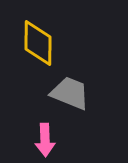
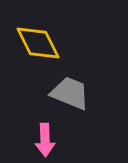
yellow diamond: rotated 27 degrees counterclockwise
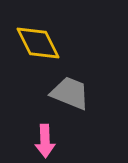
pink arrow: moved 1 px down
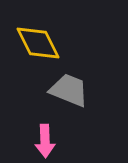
gray trapezoid: moved 1 px left, 3 px up
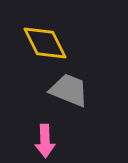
yellow diamond: moved 7 px right
